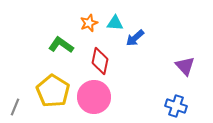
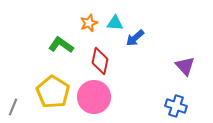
yellow pentagon: moved 1 px down
gray line: moved 2 px left
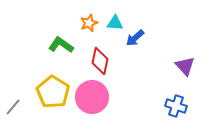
pink circle: moved 2 px left
gray line: rotated 18 degrees clockwise
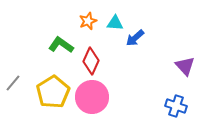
orange star: moved 1 px left, 2 px up
red diamond: moved 9 px left; rotated 12 degrees clockwise
yellow pentagon: rotated 8 degrees clockwise
gray line: moved 24 px up
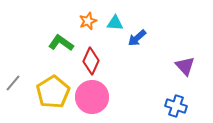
blue arrow: moved 2 px right
green L-shape: moved 2 px up
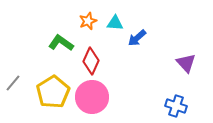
purple triangle: moved 1 px right, 3 px up
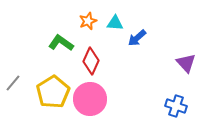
pink circle: moved 2 px left, 2 px down
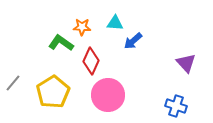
orange star: moved 6 px left, 6 px down; rotated 24 degrees clockwise
blue arrow: moved 4 px left, 3 px down
pink circle: moved 18 px right, 4 px up
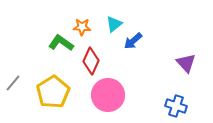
cyan triangle: moved 1 px left, 1 px down; rotated 42 degrees counterclockwise
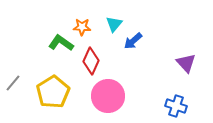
cyan triangle: rotated 12 degrees counterclockwise
pink circle: moved 1 px down
